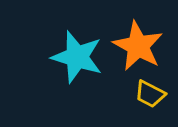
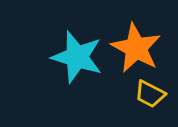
orange star: moved 2 px left, 2 px down
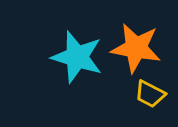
orange star: rotated 18 degrees counterclockwise
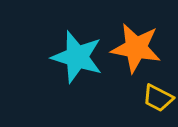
yellow trapezoid: moved 8 px right, 4 px down
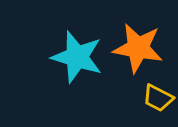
orange star: moved 2 px right
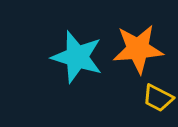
orange star: moved 1 px down; rotated 15 degrees counterclockwise
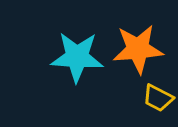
cyan star: rotated 14 degrees counterclockwise
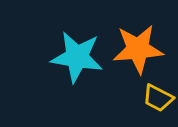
cyan star: rotated 6 degrees clockwise
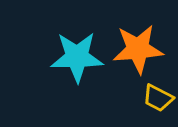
cyan star: rotated 10 degrees counterclockwise
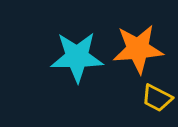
yellow trapezoid: moved 1 px left
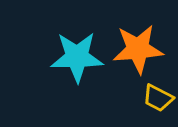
yellow trapezoid: moved 1 px right
